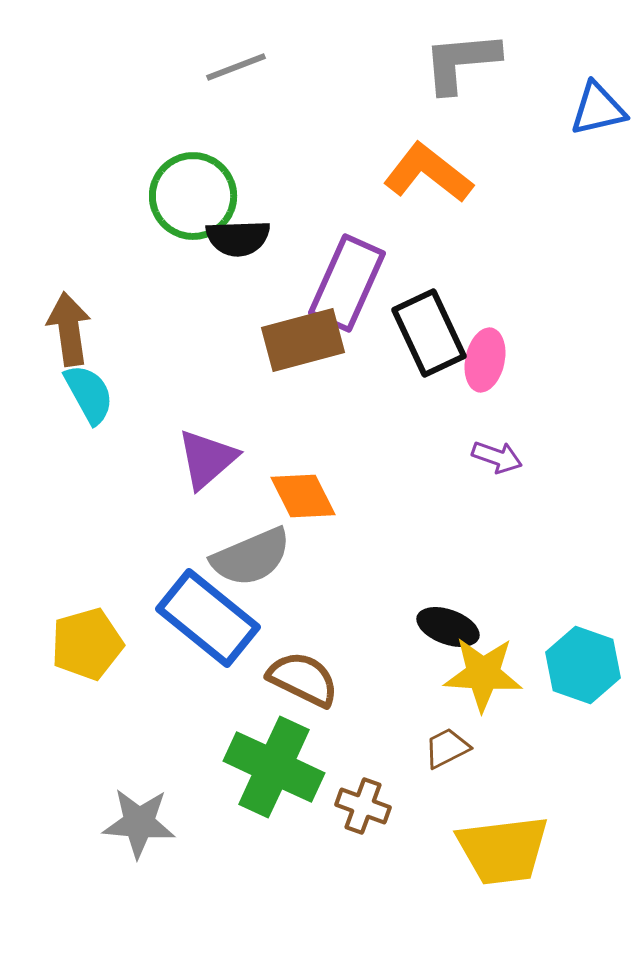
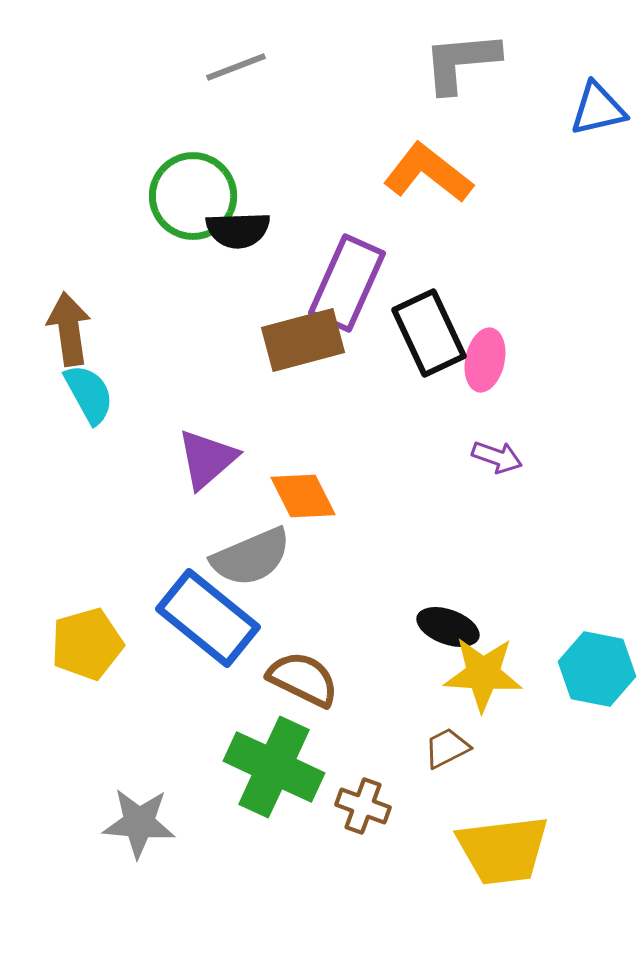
black semicircle: moved 8 px up
cyan hexagon: moved 14 px right, 4 px down; rotated 8 degrees counterclockwise
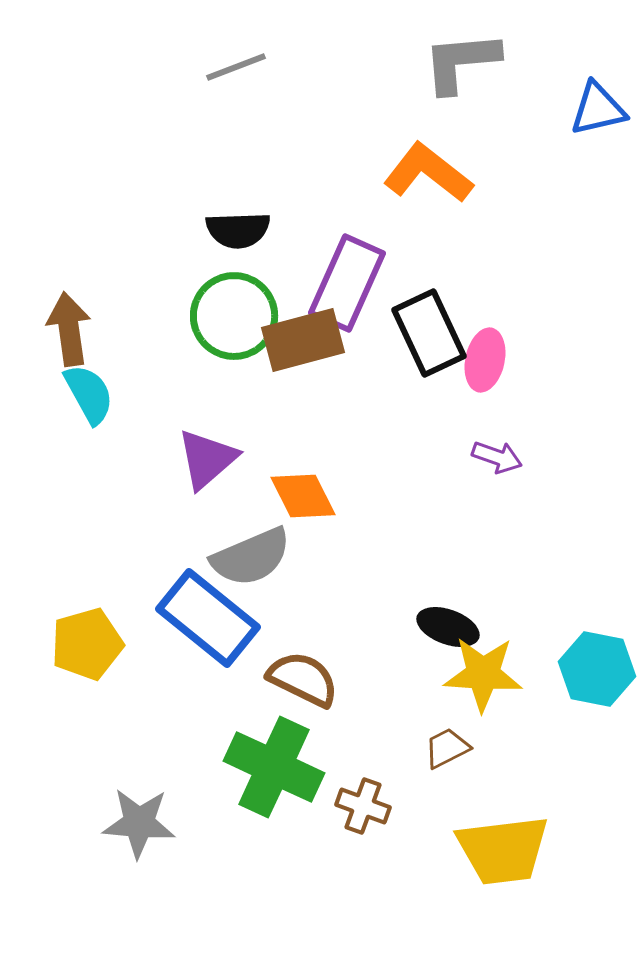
green circle: moved 41 px right, 120 px down
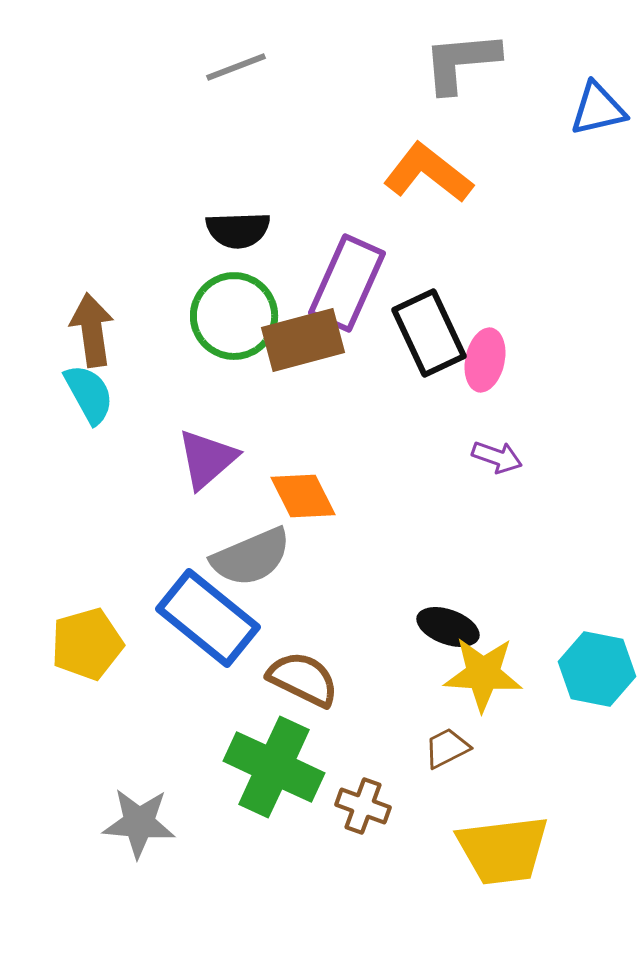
brown arrow: moved 23 px right, 1 px down
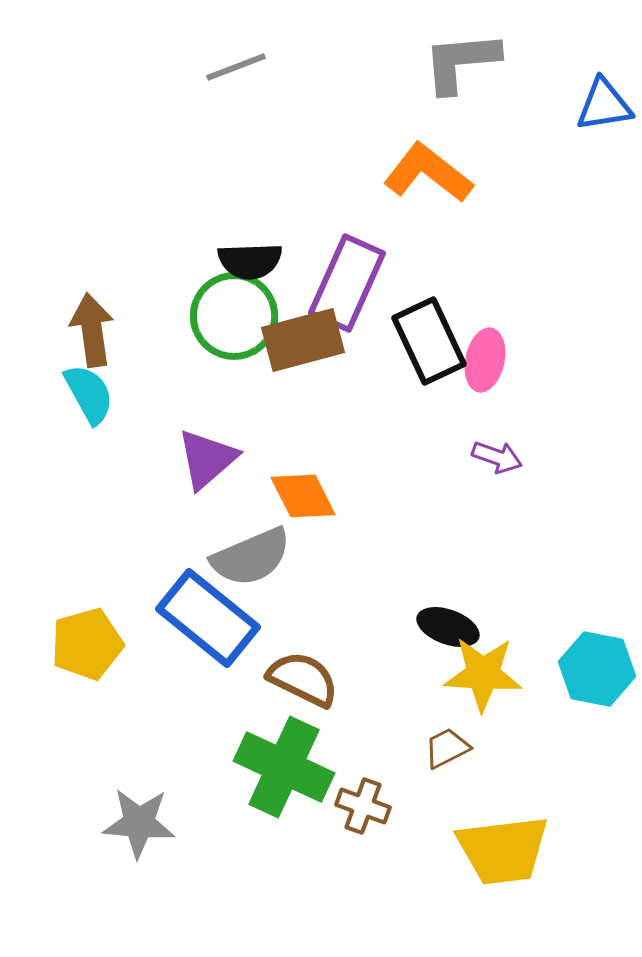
blue triangle: moved 6 px right, 4 px up; rotated 4 degrees clockwise
black semicircle: moved 12 px right, 31 px down
black rectangle: moved 8 px down
green cross: moved 10 px right
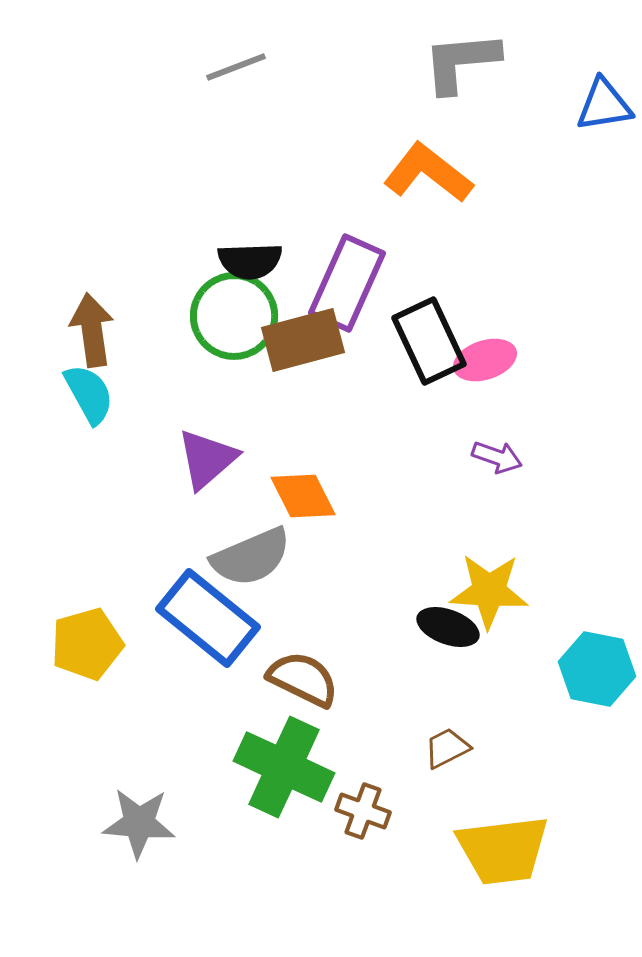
pink ellipse: rotated 60 degrees clockwise
yellow star: moved 6 px right, 83 px up
brown cross: moved 5 px down
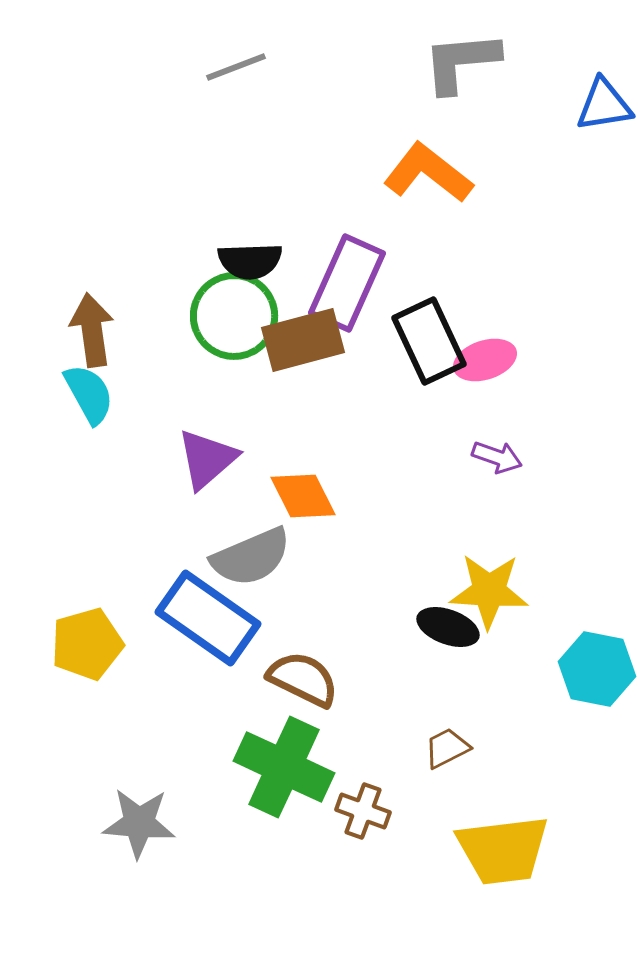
blue rectangle: rotated 4 degrees counterclockwise
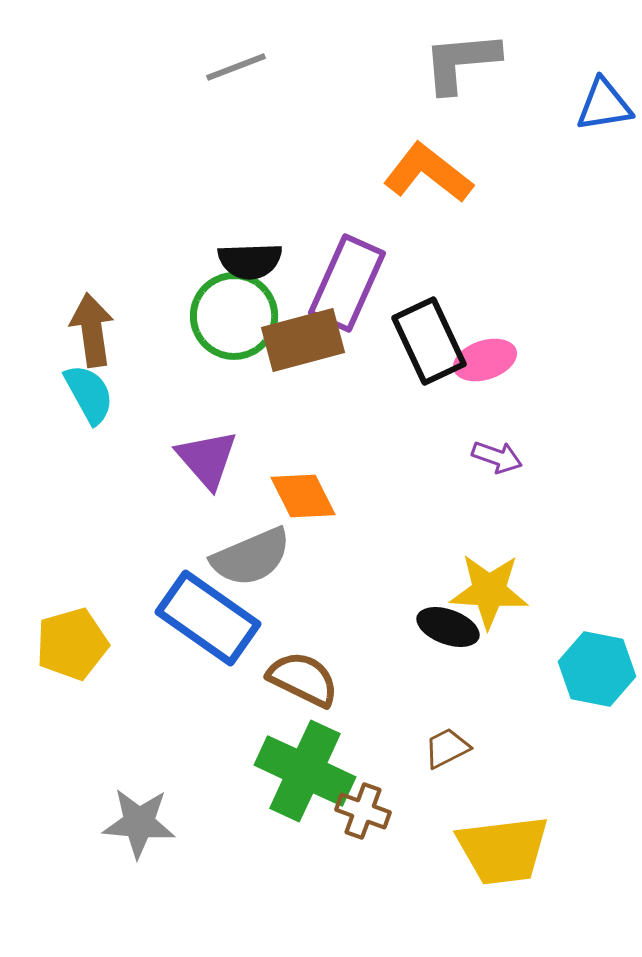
purple triangle: rotated 30 degrees counterclockwise
yellow pentagon: moved 15 px left
green cross: moved 21 px right, 4 px down
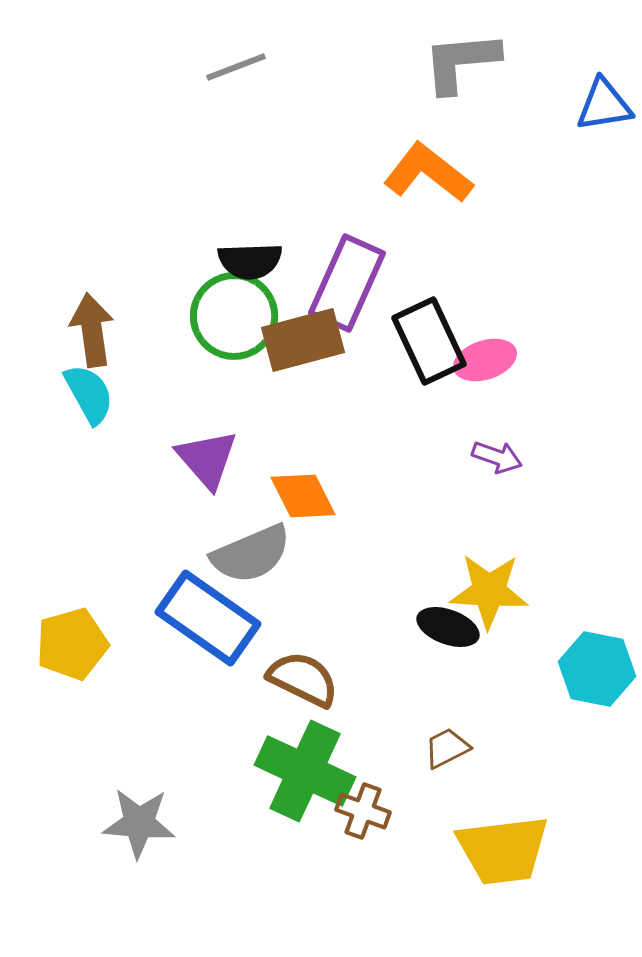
gray semicircle: moved 3 px up
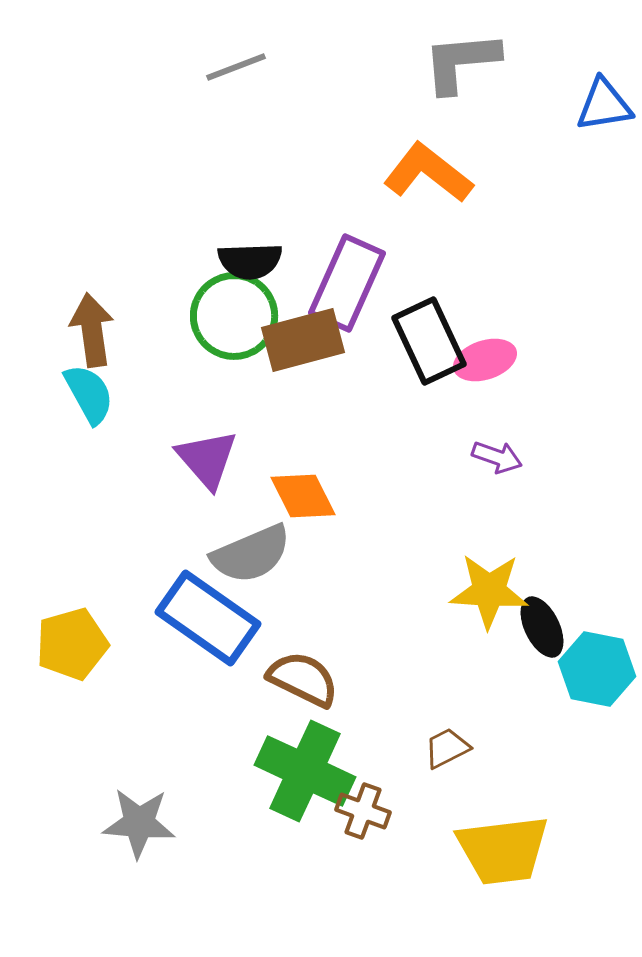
black ellipse: moved 94 px right; rotated 44 degrees clockwise
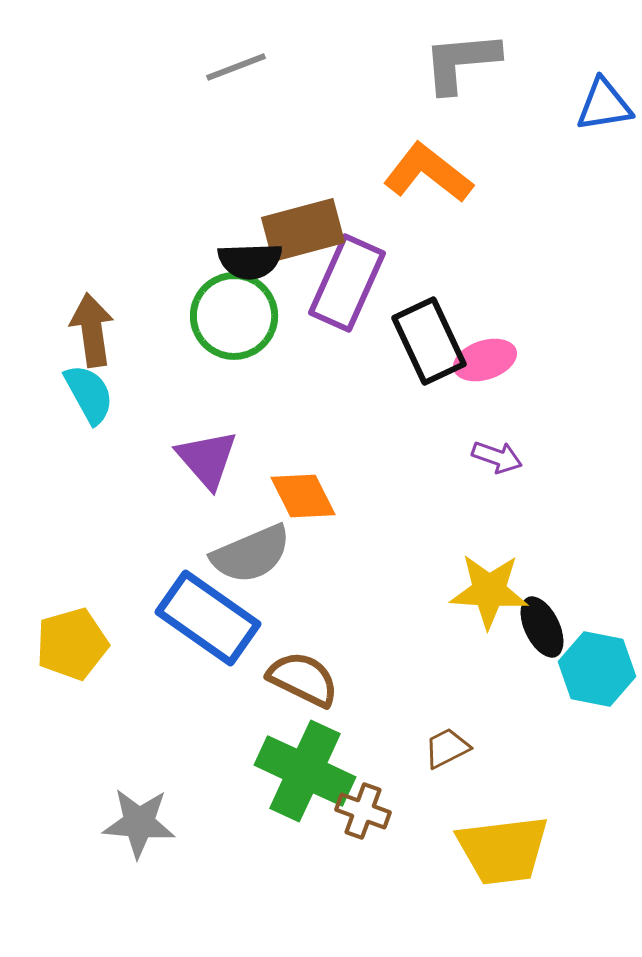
brown rectangle: moved 110 px up
